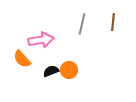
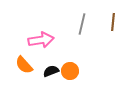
orange semicircle: moved 2 px right, 6 px down
orange circle: moved 1 px right, 1 px down
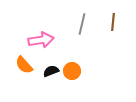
orange circle: moved 2 px right
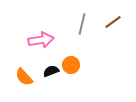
brown line: rotated 48 degrees clockwise
orange semicircle: moved 12 px down
orange circle: moved 1 px left, 6 px up
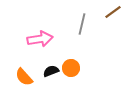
brown line: moved 10 px up
pink arrow: moved 1 px left, 1 px up
orange circle: moved 3 px down
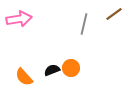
brown line: moved 1 px right, 2 px down
gray line: moved 2 px right
pink arrow: moved 21 px left, 20 px up
black semicircle: moved 1 px right, 1 px up
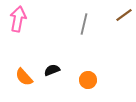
brown line: moved 10 px right, 1 px down
pink arrow: moved 1 px left; rotated 70 degrees counterclockwise
orange circle: moved 17 px right, 12 px down
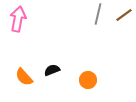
gray line: moved 14 px right, 10 px up
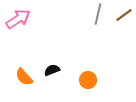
pink arrow: rotated 45 degrees clockwise
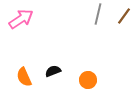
brown line: moved 1 px down; rotated 18 degrees counterclockwise
pink arrow: moved 3 px right
black semicircle: moved 1 px right, 1 px down
orange semicircle: rotated 18 degrees clockwise
